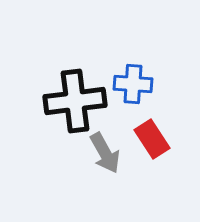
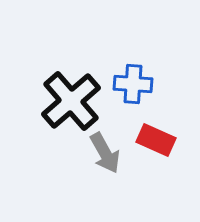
black cross: moved 4 px left; rotated 34 degrees counterclockwise
red rectangle: moved 4 px right, 1 px down; rotated 33 degrees counterclockwise
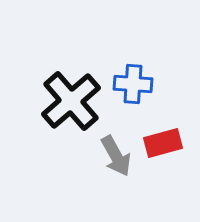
red rectangle: moved 7 px right, 3 px down; rotated 39 degrees counterclockwise
gray arrow: moved 11 px right, 3 px down
